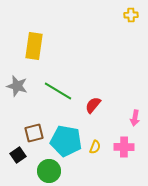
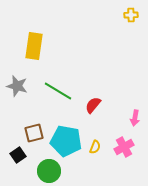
pink cross: rotated 30 degrees counterclockwise
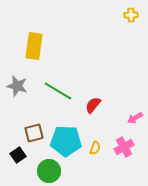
pink arrow: rotated 49 degrees clockwise
cyan pentagon: rotated 8 degrees counterclockwise
yellow semicircle: moved 1 px down
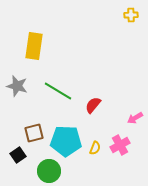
pink cross: moved 4 px left, 2 px up
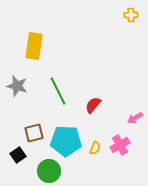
green line: rotated 32 degrees clockwise
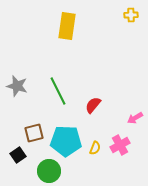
yellow rectangle: moved 33 px right, 20 px up
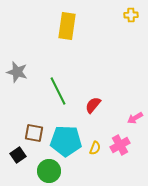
gray star: moved 14 px up
brown square: rotated 24 degrees clockwise
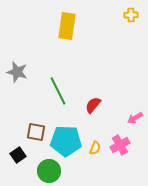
brown square: moved 2 px right, 1 px up
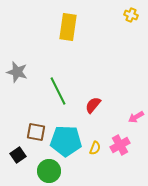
yellow cross: rotated 24 degrees clockwise
yellow rectangle: moved 1 px right, 1 px down
pink arrow: moved 1 px right, 1 px up
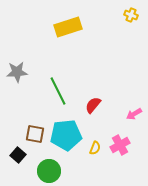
yellow rectangle: rotated 64 degrees clockwise
gray star: rotated 20 degrees counterclockwise
pink arrow: moved 2 px left, 3 px up
brown square: moved 1 px left, 2 px down
cyan pentagon: moved 6 px up; rotated 8 degrees counterclockwise
black square: rotated 14 degrees counterclockwise
